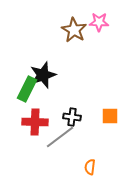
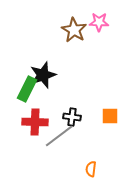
gray line: moved 1 px left, 1 px up
orange semicircle: moved 1 px right, 2 px down
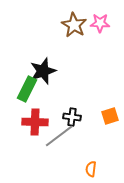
pink star: moved 1 px right, 1 px down
brown star: moved 5 px up
black star: moved 4 px up
orange square: rotated 18 degrees counterclockwise
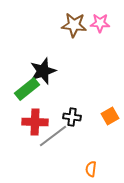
brown star: rotated 25 degrees counterclockwise
green rectangle: rotated 25 degrees clockwise
orange square: rotated 12 degrees counterclockwise
gray line: moved 6 px left
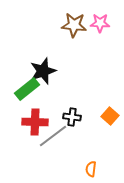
orange square: rotated 18 degrees counterclockwise
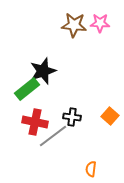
red cross: rotated 10 degrees clockwise
